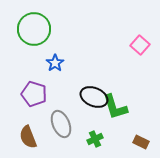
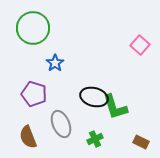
green circle: moved 1 px left, 1 px up
black ellipse: rotated 8 degrees counterclockwise
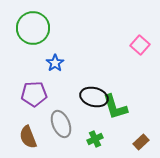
purple pentagon: rotated 20 degrees counterclockwise
brown rectangle: rotated 70 degrees counterclockwise
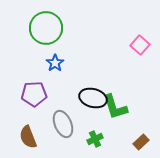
green circle: moved 13 px right
black ellipse: moved 1 px left, 1 px down
gray ellipse: moved 2 px right
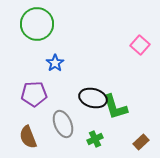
green circle: moved 9 px left, 4 px up
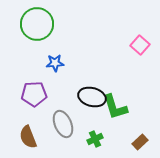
blue star: rotated 30 degrees clockwise
black ellipse: moved 1 px left, 1 px up
brown rectangle: moved 1 px left
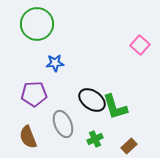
black ellipse: moved 3 px down; rotated 20 degrees clockwise
brown rectangle: moved 11 px left, 4 px down
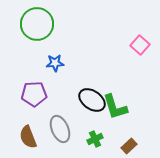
gray ellipse: moved 3 px left, 5 px down
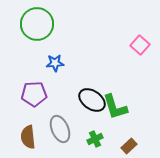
brown semicircle: rotated 15 degrees clockwise
